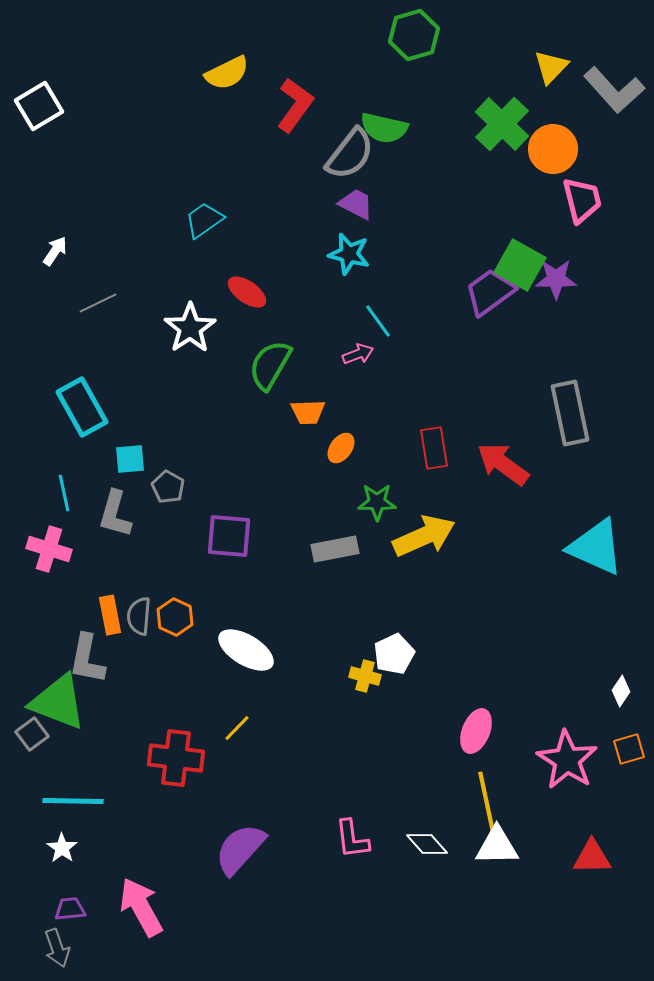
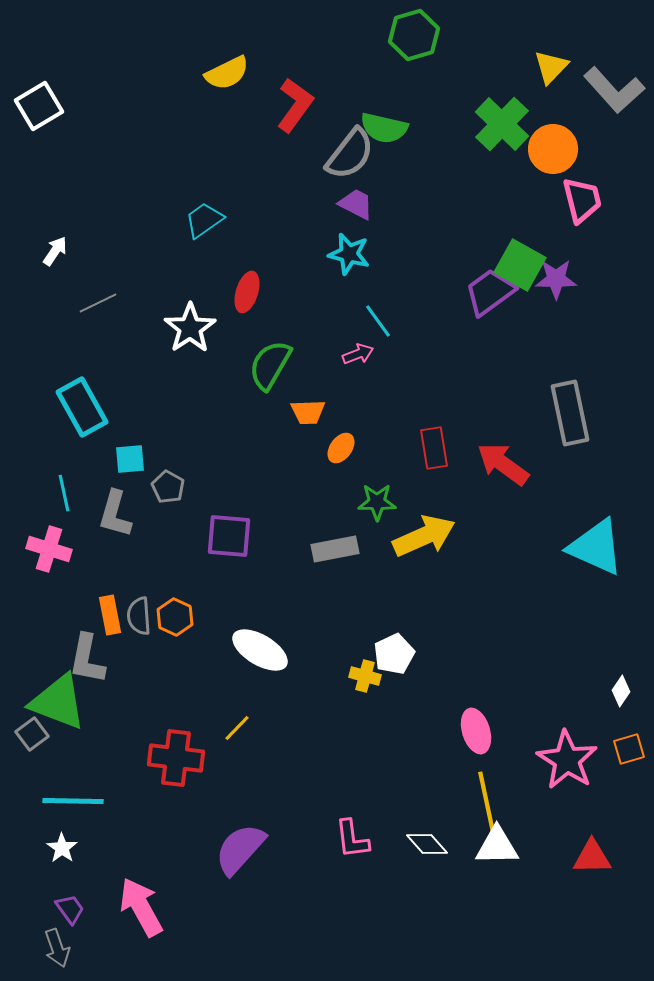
red ellipse at (247, 292): rotated 72 degrees clockwise
gray semicircle at (139, 616): rotated 9 degrees counterclockwise
white ellipse at (246, 650): moved 14 px right
pink ellipse at (476, 731): rotated 39 degrees counterclockwise
purple trapezoid at (70, 909): rotated 60 degrees clockwise
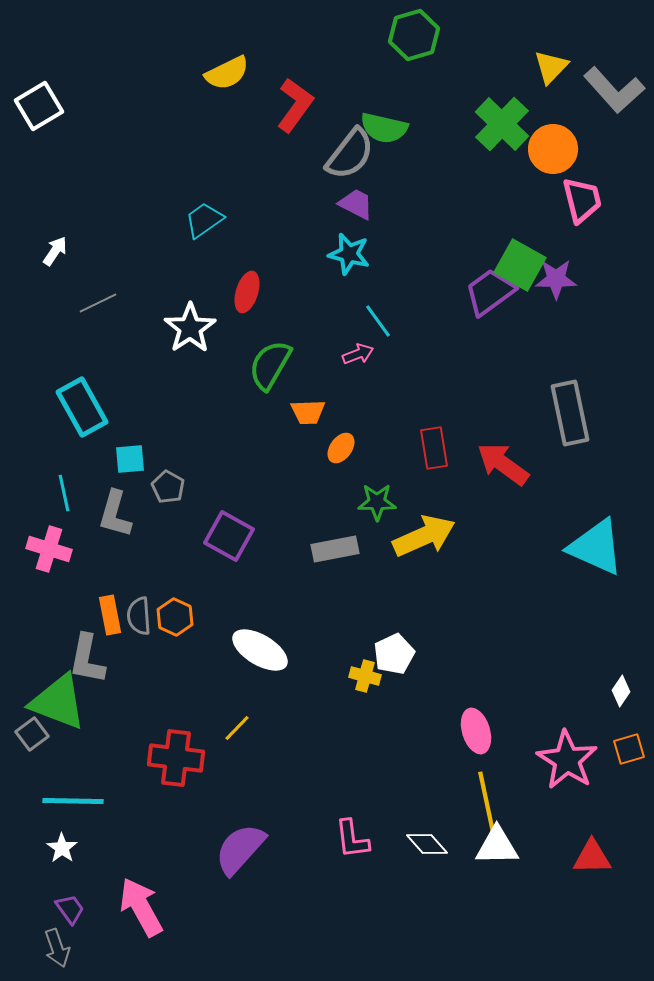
purple square at (229, 536): rotated 24 degrees clockwise
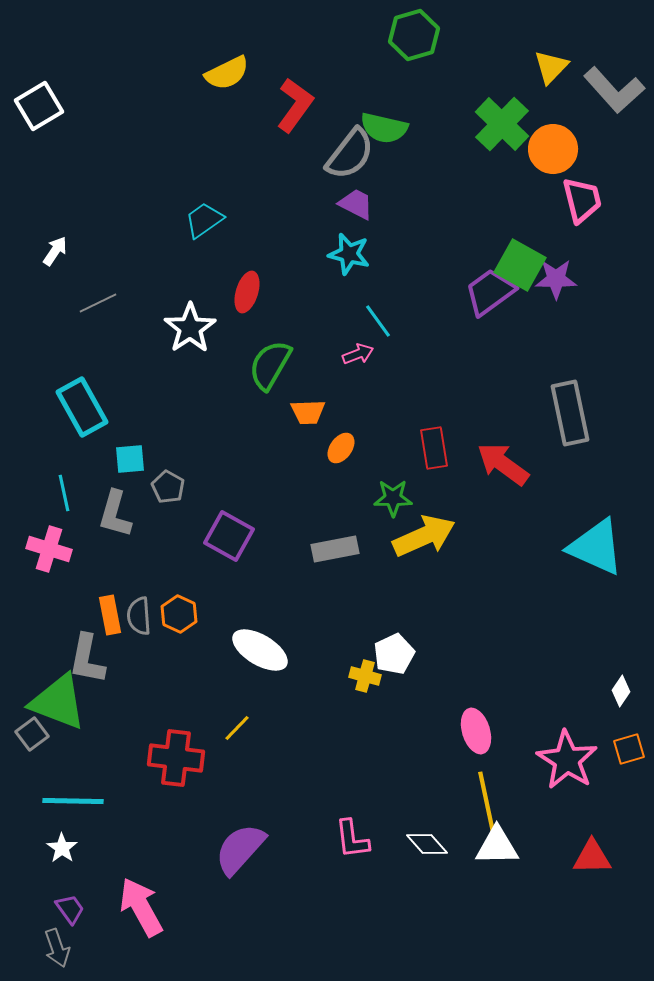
green star at (377, 502): moved 16 px right, 4 px up
orange hexagon at (175, 617): moved 4 px right, 3 px up
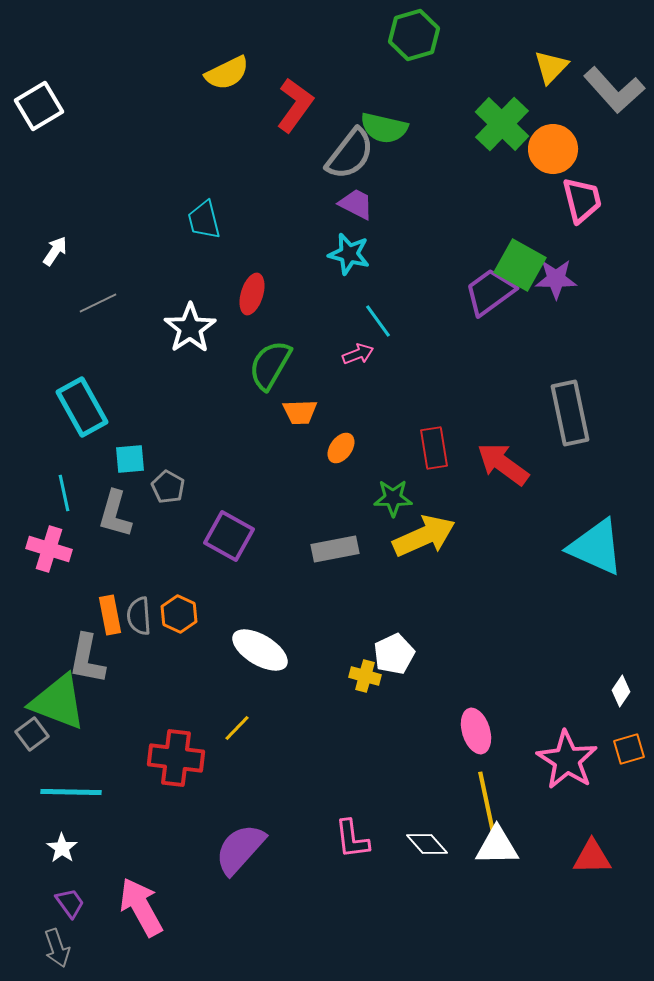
cyan trapezoid at (204, 220): rotated 69 degrees counterclockwise
red ellipse at (247, 292): moved 5 px right, 2 px down
orange trapezoid at (308, 412): moved 8 px left
cyan line at (73, 801): moved 2 px left, 9 px up
purple trapezoid at (70, 909): moved 6 px up
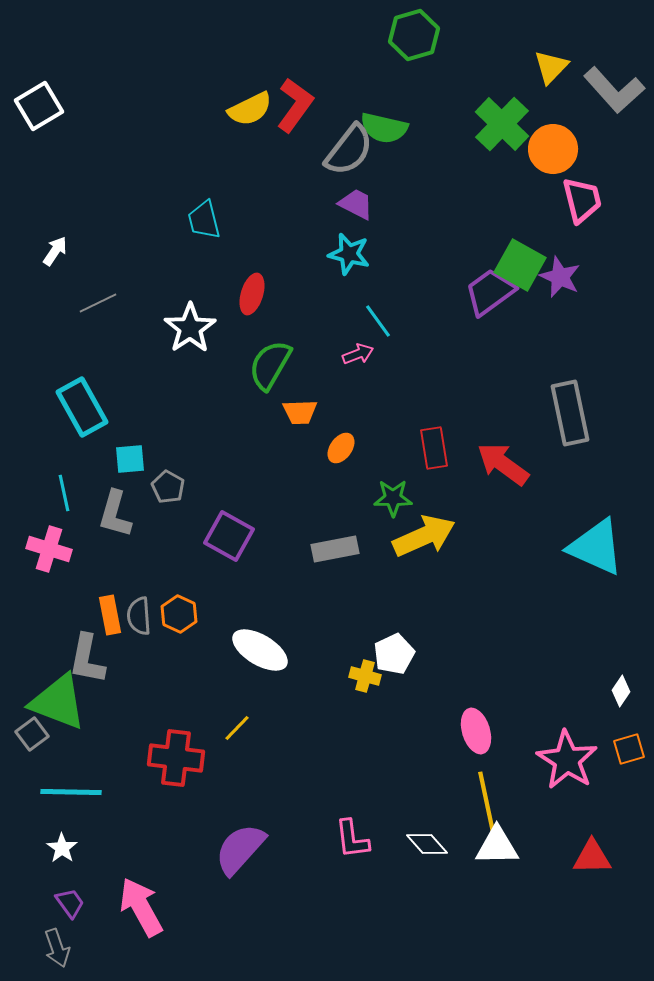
yellow semicircle at (227, 73): moved 23 px right, 36 px down
gray semicircle at (350, 154): moved 1 px left, 4 px up
purple star at (556, 279): moved 4 px right, 2 px up; rotated 24 degrees clockwise
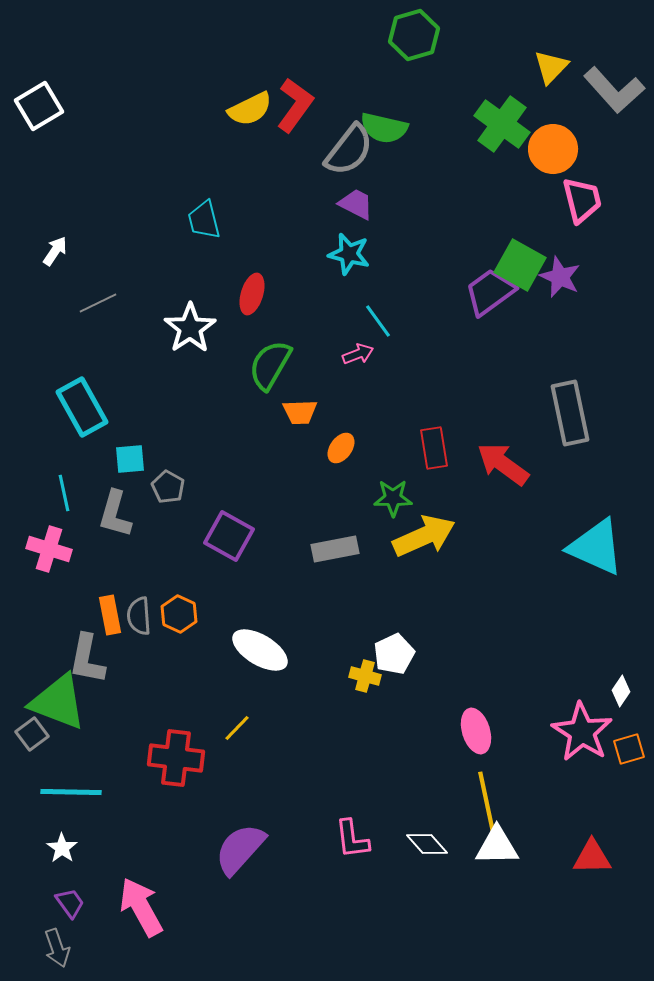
green cross at (502, 124): rotated 8 degrees counterclockwise
pink star at (567, 760): moved 15 px right, 28 px up
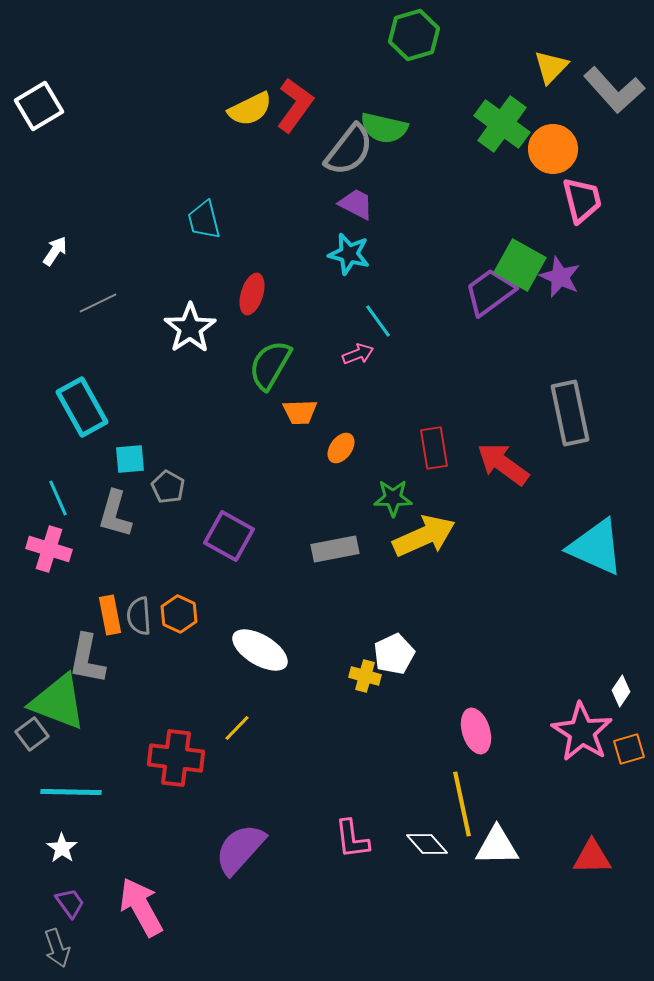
cyan line at (64, 493): moved 6 px left, 5 px down; rotated 12 degrees counterclockwise
yellow line at (487, 804): moved 25 px left
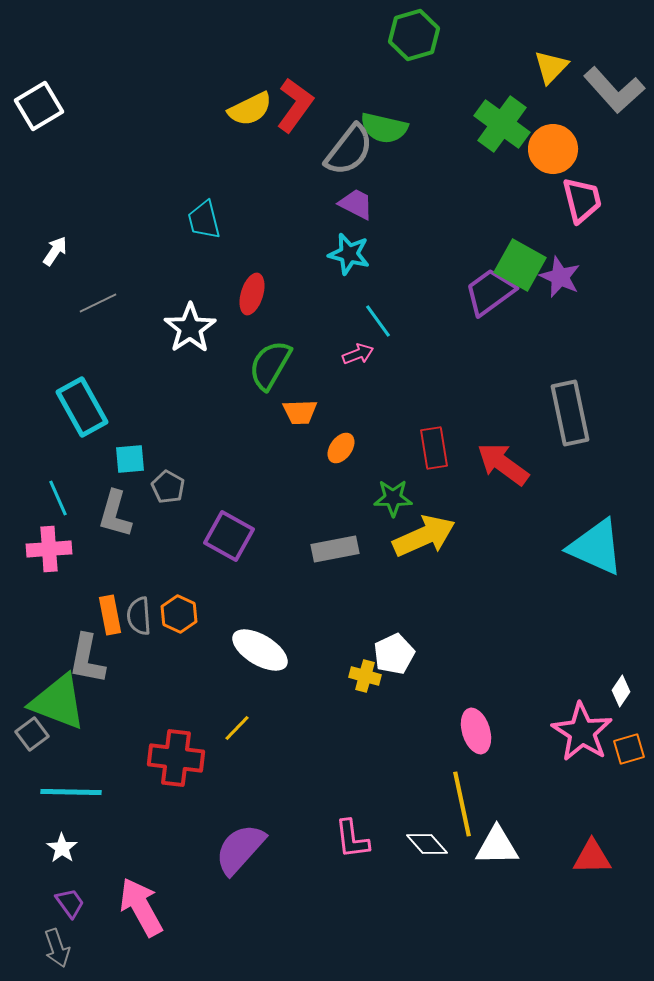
pink cross at (49, 549): rotated 21 degrees counterclockwise
